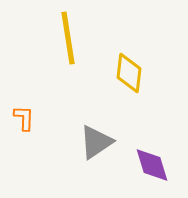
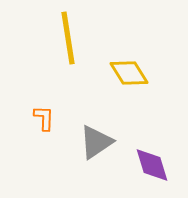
yellow diamond: rotated 39 degrees counterclockwise
orange L-shape: moved 20 px right
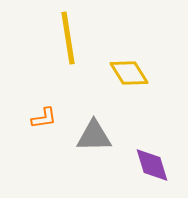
orange L-shape: rotated 80 degrees clockwise
gray triangle: moved 2 px left, 6 px up; rotated 33 degrees clockwise
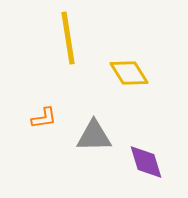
purple diamond: moved 6 px left, 3 px up
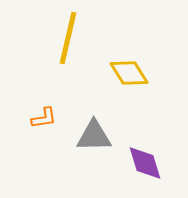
yellow line: rotated 22 degrees clockwise
purple diamond: moved 1 px left, 1 px down
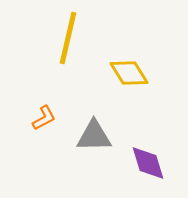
orange L-shape: rotated 20 degrees counterclockwise
purple diamond: moved 3 px right
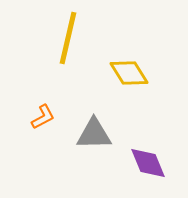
orange L-shape: moved 1 px left, 1 px up
gray triangle: moved 2 px up
purple diamond: rotated 6 degrees counterclockwise
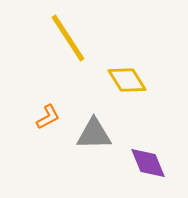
yellow line: rotated 46 degrees counterclockwise
yellow diamond: moved 2 px left, 7 px down
orange L-shape: moved 5 px right
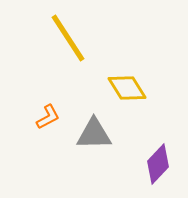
yellow diamond: moved 8 px down
purple diamond: moved 10 px right, 1 px down; rotated 66 degrees clockwise
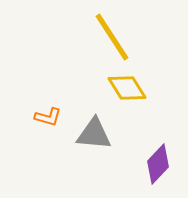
yellow line: moved 44 px right, 1 px up
orange L-shape: rotated 44 degrees clockwise
gray triangle: rotated 6 degrees clockwise
